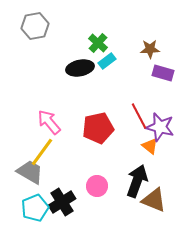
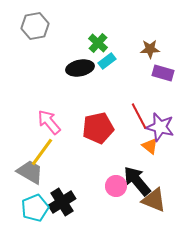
black arrow: rotated 60 degrees counterclockwise
pink circle: moved 19 px right
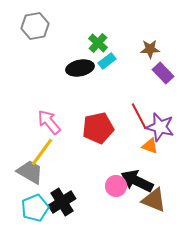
purple rectangle: rotated 30 degrees clockwise
orange triangle: rotated 18 degrees counterclockwise
black arrow: rotated 24 degrees counterclockwise
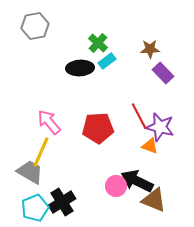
black ellipse: rotated 8 degrees clockwise
red pentagon: rotated 8 degrees clockwise
yellow line: moved 1 px left; rotated 12 degrees counterclockwise
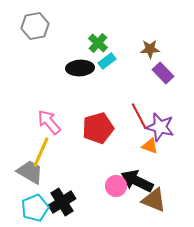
red pentagon: rotated 12 degrees counterclockwise
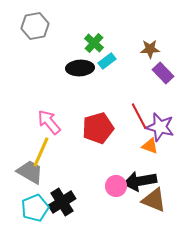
green cross: moved 4 px left
black arrow: moved 3 px right; rotated 36 degrees counterclockwise
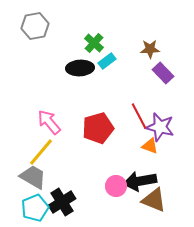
yellow line: rotated 16 degrees clockwise
gray trapezoid: moved 3 px right, 5 px down
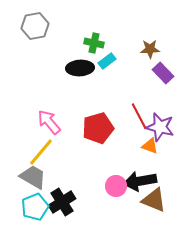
green cross: rotated 30 degrees counterclockwise
cyan pentagon: moved 1 px up
